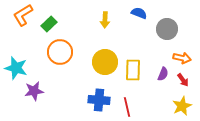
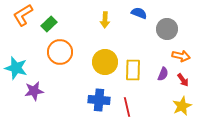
orange arrow: moved 1 px left, 2 px up
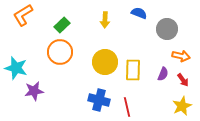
green rectangle: moved 13 px right, 1 px down
blue cross: rotated 10 degrees clockwise
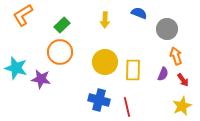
orange arrow: moved 5 px left; rotated 120 degrees counterclockwise
purple star: moved 7 px right, 12 px up; rotated 18 degrees clockwise
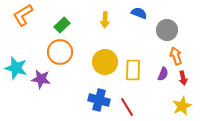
gray circle: moved 1 px down
red arrow: moved 2 px up; rotated 24 degrees clockwise
red line: rotated 18 degrees counterclockwise
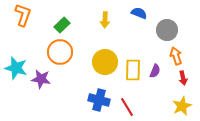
orange L-shape: rotated 140 degrees clockwise
purple semicircle: moved 8 px left, 3 px up
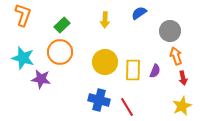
blue semicircle: rotated 56 degrees counterclockwise
gray circle: moved 3 px right, 1 px down
cyan star: moved 7 px right, 10 px up
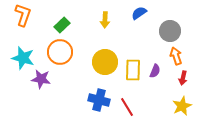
red arrow: rotated 24 degrees clockwise
